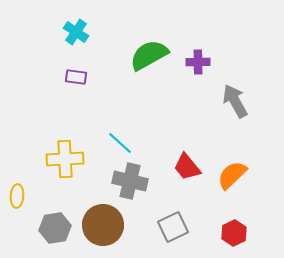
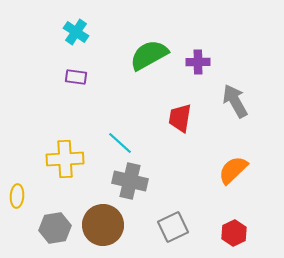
red trapezoid: moved 7 px left, 49 px up; rotated 48 degrees clockwise
orange semicircle: moved 1 px right, 5 px up
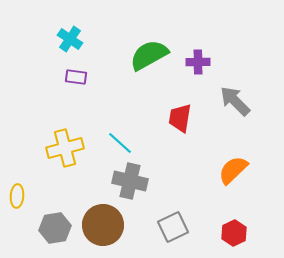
cyan cross: moved 6 px left, 7 px down
gray arrow: rotated 16 degrees counterclockwise
yellow cross: moved 11 px up; rotated 12 degrees counterclockwise
